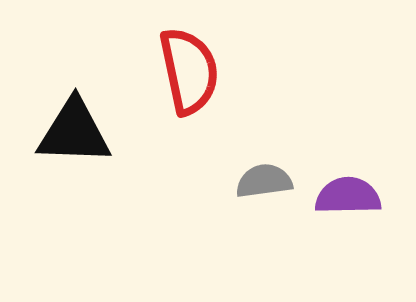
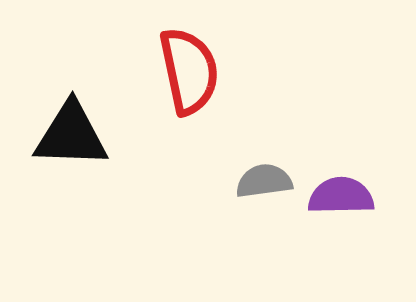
black triangle: moved 3 px left, 3 px down
purple semicircle: moved 7 px left
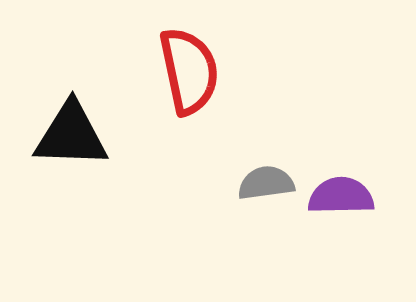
gray semicircle: moved 2 px right, 2 px down
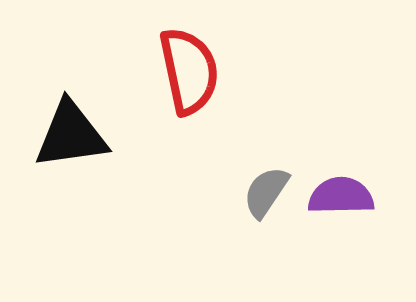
black triangle: rotated 10 degrees counterclockwise
gray semicircle: moved 9 px down; rotated 48 degrees counterclockwise
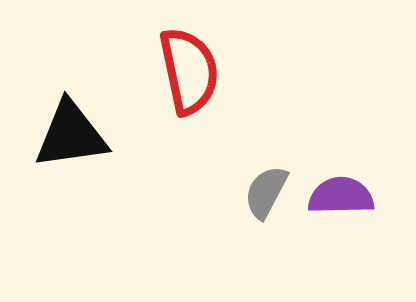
gray semicircle: rotated 6 degrees counterclockwise
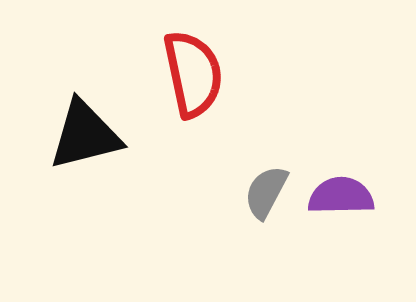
red semicircle: moved 4 px right, 3 px down
black triangle: moved 14 px right; rotated 6 degrees counterclockwise
